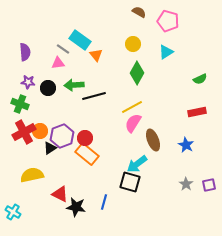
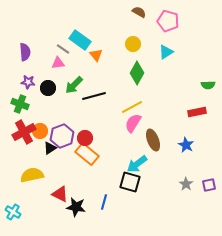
green semicircle: moved 8 px right, 6 px down; rotated 24 degrees clockwise
green arrow: rotated 42 degrees counterclockwise
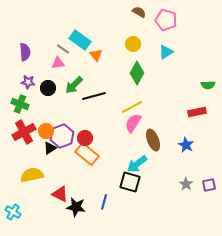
pink pentagon: moved 2 px left, 1 px up
orange circle: moved 6 px right
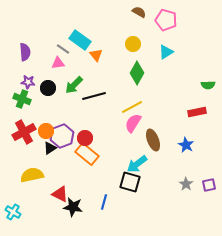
green cross: moved 2 px right, 5 px up
black star: moved 3 px left
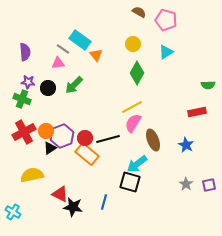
black line: moved 14 px right, 43 px down
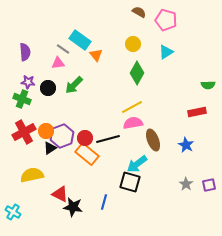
pink semicircle: rotated 48 degrees clockwise
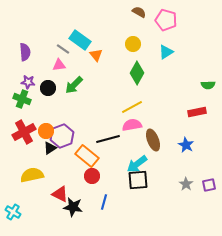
pink triangle: moved 1 px right, 2 px down
pink semicircle: moved 1 px left, 2 px down
red circle: moved 7 px right, 38 px down
orange rectangle: moved 2 px down
black square: moved 8 px right, 2 px up; rotated 20 degrees counterclockwise
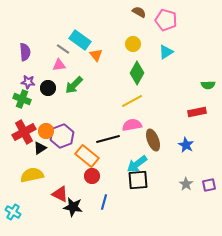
yellow line: moved 6 px up
black triangle: moved 10 px left
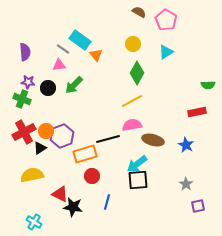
pink pentagon: rotated 15 degrees clockwise
brown ellipse: rotated 55 degrees counterclockwise
orange rectangle: moved 2 px left, 2 px up; rotated 55 degrees counterclockwise
purple square: moved 11 px left, 21 px down
blue line: moved 3 px right
cyan cross: moved 21 px right, 10 px down
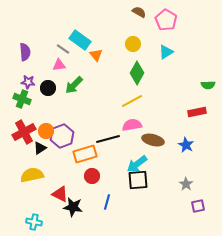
cyan cross: rotated 21 degrees counterclockwise
